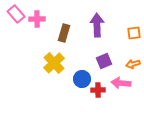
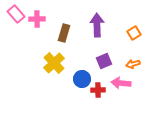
orange square: rotated 24 degrees counterclockwise
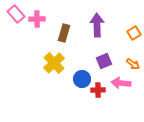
orange arrow: rotated 128 degrees counterclockwise
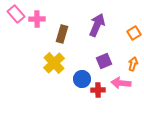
purple arrow: rotated 25 degrees clockwise
brown rectangle: moved 2 px left, 1 px down
orange arrow: rotated 112 degrees counterclockwise
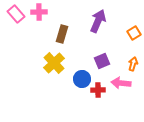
pink cross: moved 2 px right, 7 px up
purple arrow: moved 1 px right, 4 px up
purple square: moved 2 px left
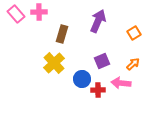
orange arrow: rotated 32 degrees clockwise
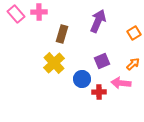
red cross: moved 1 px right, 2 px down
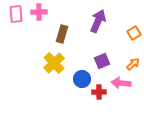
pink rectangle: rotated 36 degrees clockwise
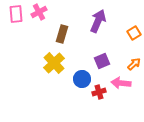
pink cross: rotated 28 degrees counterclockwise
orange arrow: moved 1 px right
red cross: rotated 16 degrees counterclockwise
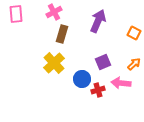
pink cross: moved 15 px right
orange square: rotated 32 degrees counterclockwise
purple square: moved 1 px right, 1 px down
red cross: moved 1 px left, 2 px up
